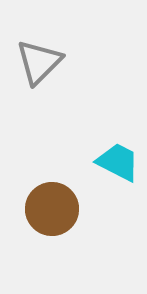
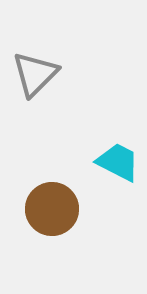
gray triangle: moved 4 px left, 12 px down
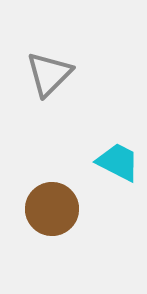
gray triangle: moved 14 px right
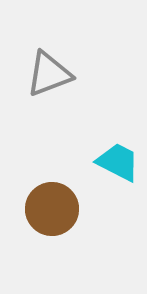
gray triangle: rotated 24 degrees clockwise
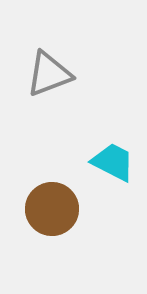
cyan trapezoid: moved 5 px left
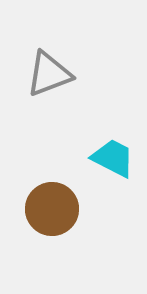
cyan trapezoid: moved 4 px up
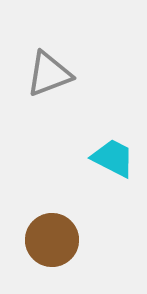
brown circle: moved 31 px down
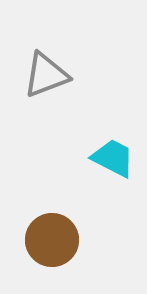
gray triangle: moved 3 px left, 1 px down
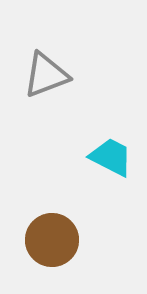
cyan trapezoid: moved 2 px left, 1 px up
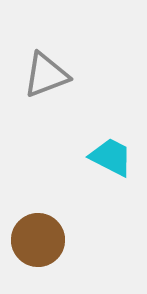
brown circle: moved 14 px left
